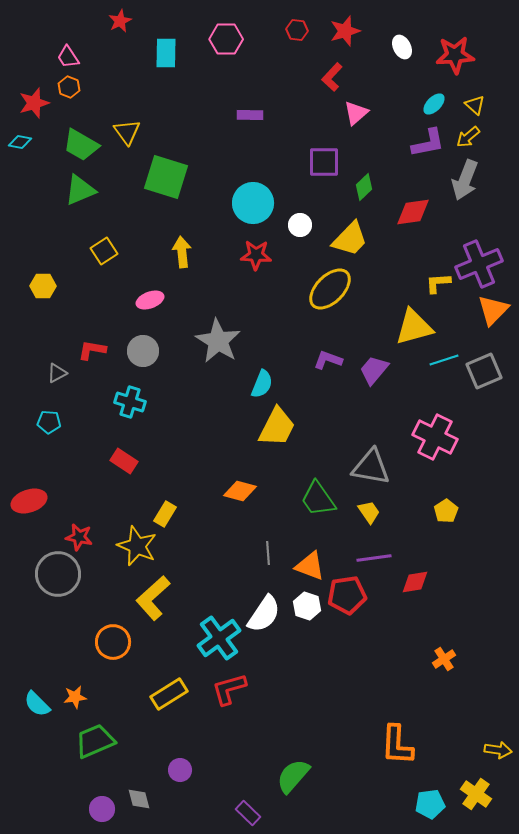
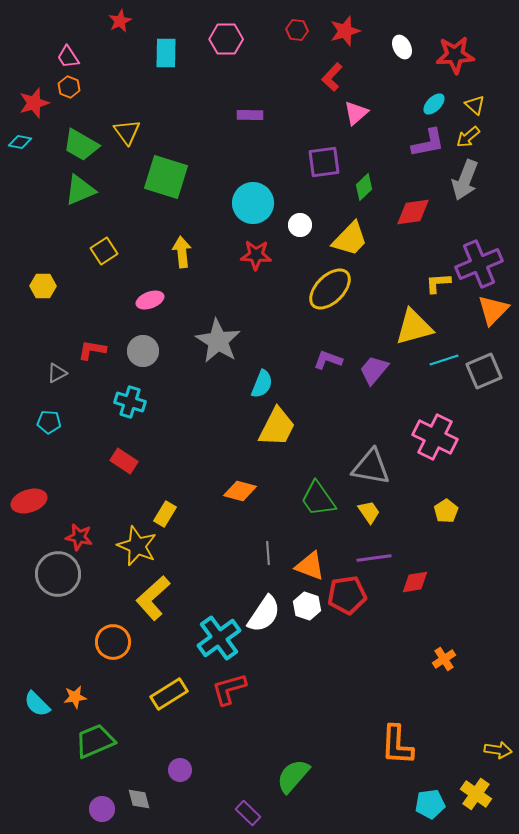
purple square at (324, 162): rotated 8 degrees counterclockwise
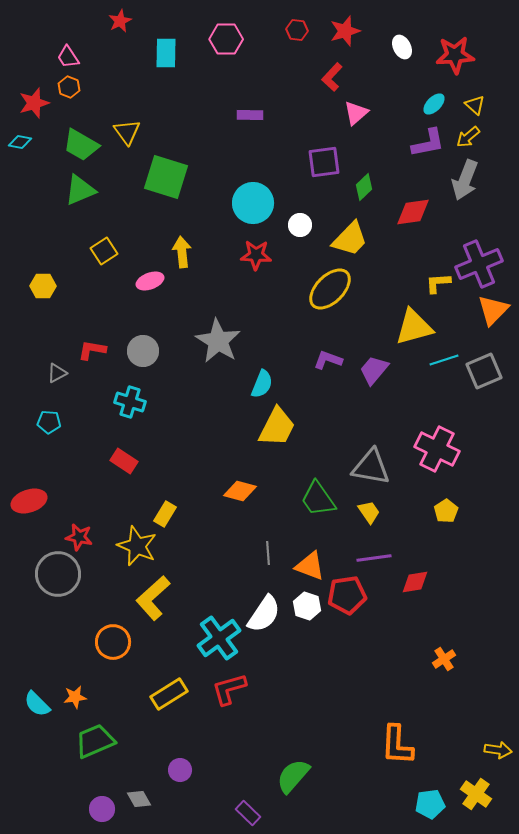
pink ellipse at (150, 300): moved 19 px up
pink cross at (435, 437): moved 2 px right, 12 px down
gray diamond at (139, 799): rotated 15 degrees counterclockwise
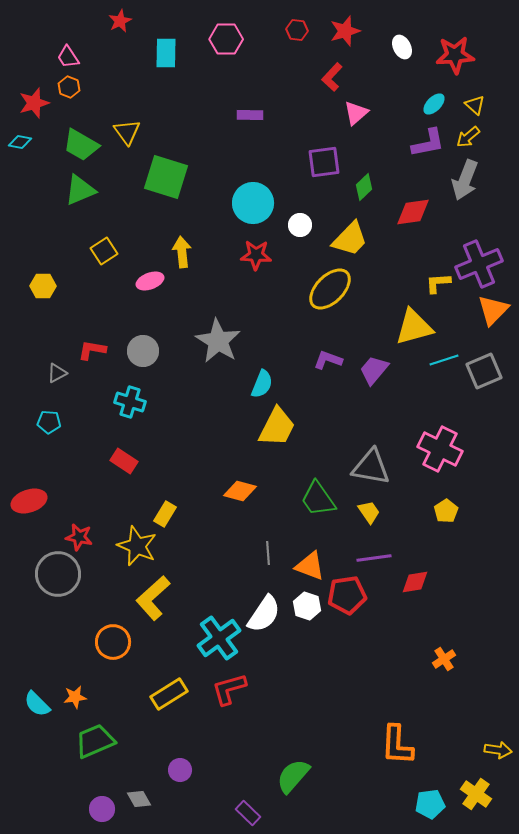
pink cross at (437, 449): moved 3 px right
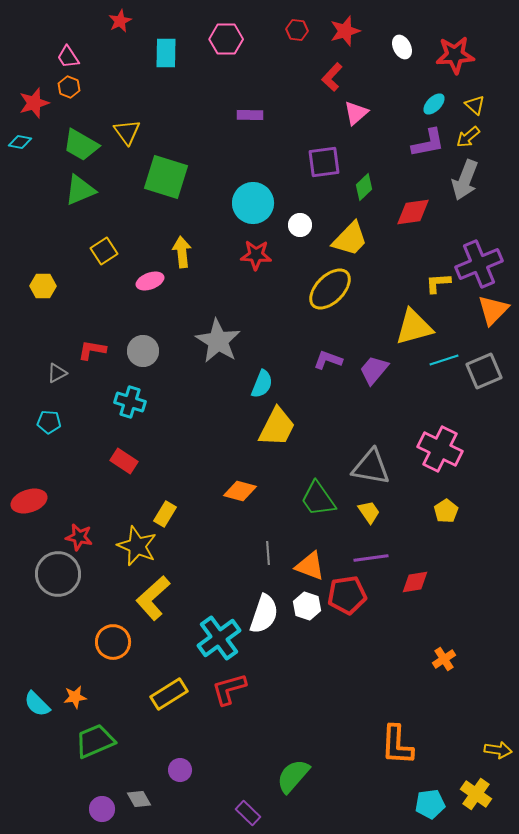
purple line at (374, 558): moved 3 px left
white semicircle at (264, 614): rotated 15 degrees counterclockwise
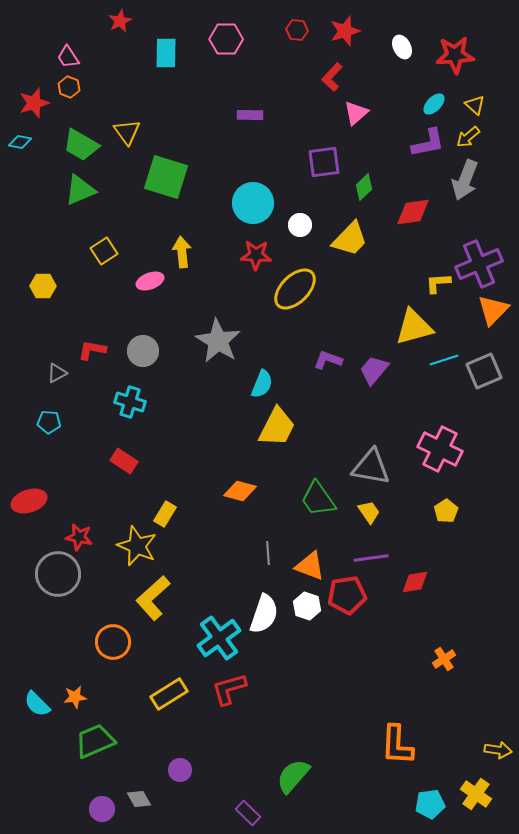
yellow ellipse at (330, 289): moved 35 px left
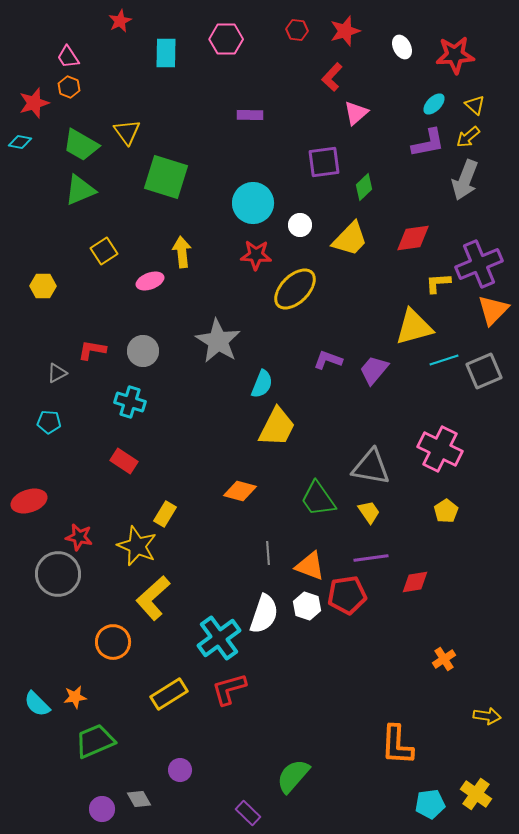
red diamond at (413, 212): moved 26 px down
yellow arrow at (498, 750): moved 11 px left, 34 px up
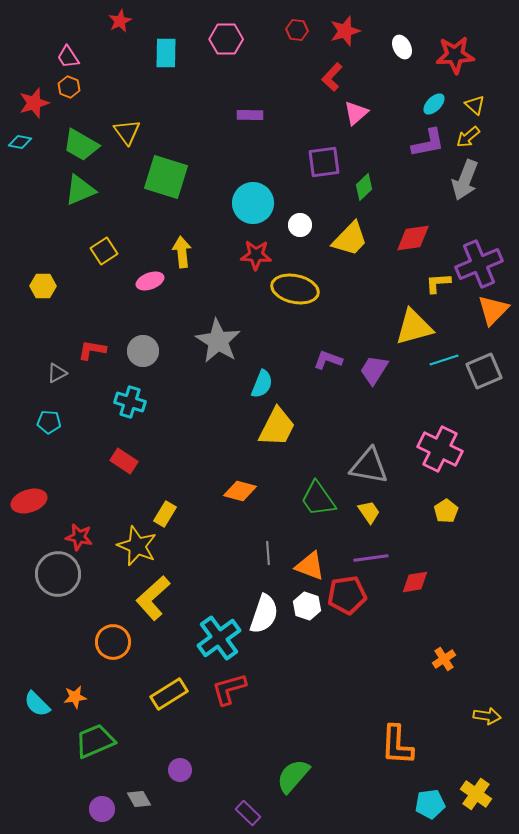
yellow ellipse at (295, 289): rotated 57 degrees clockwise
purple trapezoid at (374, 370): rotated 8 degrees counterclockwise
gray triangle at (371, 467): moved 2 px left, 1 px up
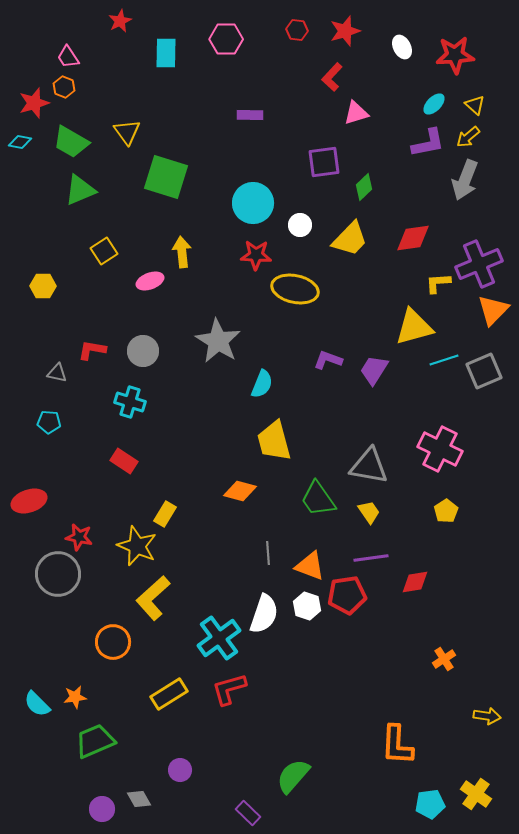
orange hexagon at (69, 87): moved 5 px left
pink triangle at (356, 113): rotated 24 degrees clockwise
green trapezoid at (81, 145): moved 10 px left, 3 px up
gray triangle at (57, 373): rotated 40 degrees clockwise
yellow trapezoid at (277, 427): moved 3 px left, 14 px down; rotated 138 degrees clockwise
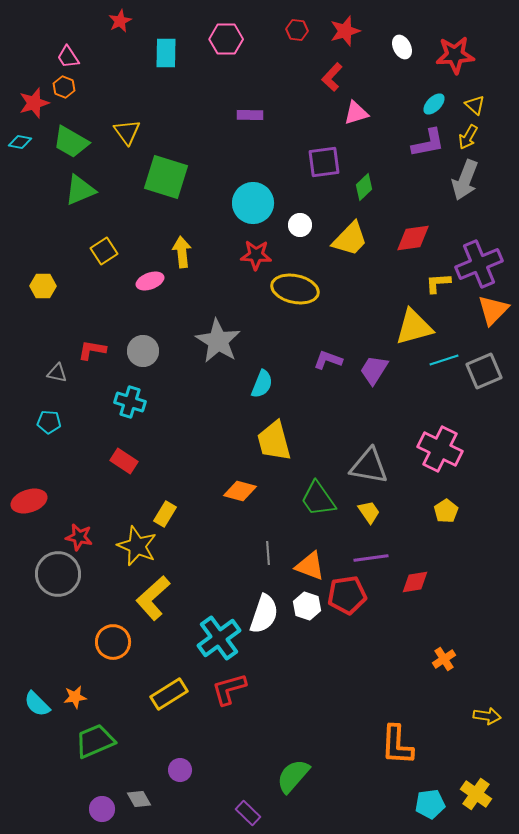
yellow arrow at (468, 137): rotated 20 degrees counterclockwise
